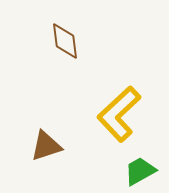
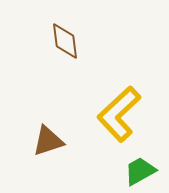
brown triangle: moved 2 px right, 5 px up
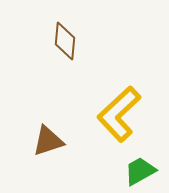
brown diamond: rotated 12 degrees clockwise
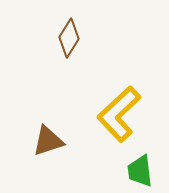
brown diamond: moved 4 px right, 3 px up; rotated 27 degrees clockwise
green trapezoid: rotated 68 degrees counterclockwise
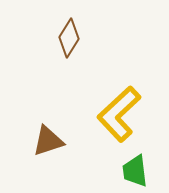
green trapezoid: moved 5 px left
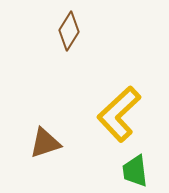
brown diamond: moved 7 px up
brown triangle: moved 3 px left, 2 px down
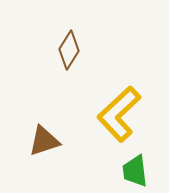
brown diamond: moved 19 px down
brown triangle: moved 1 px left, 2 px up
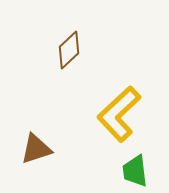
brown diamond: rotated 15 degrees clockwise
brown triangle: moved 8 px left, 8 px down
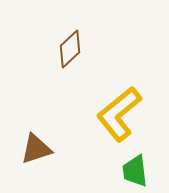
brown diamond: moved 1 px right, 1 px up
yellow L-shape: rotated 4 degrees clockwise
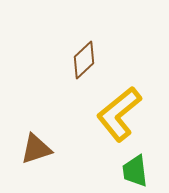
brown diamond: moved 14 px right, 11 px down
